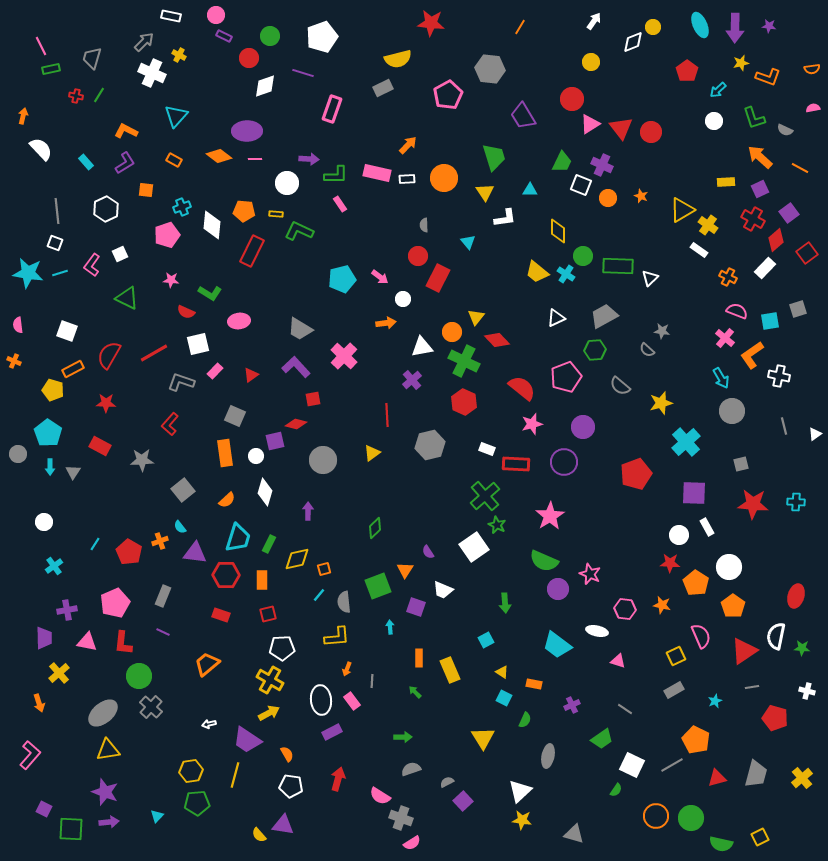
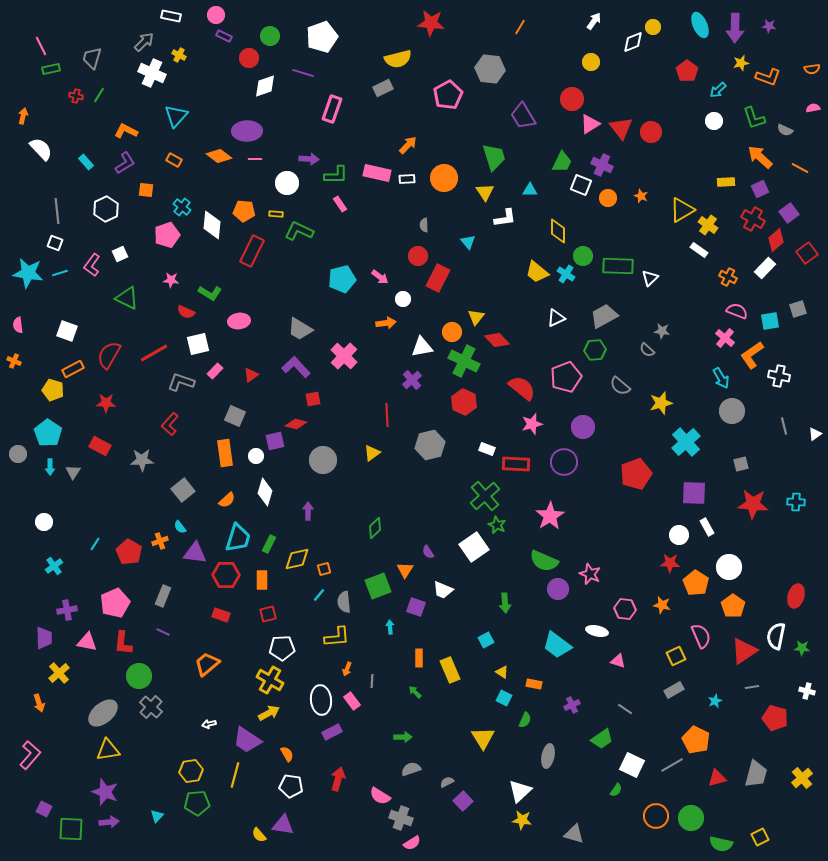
cyan cross at (182, 207): rotated 30 degrees counterclockwise
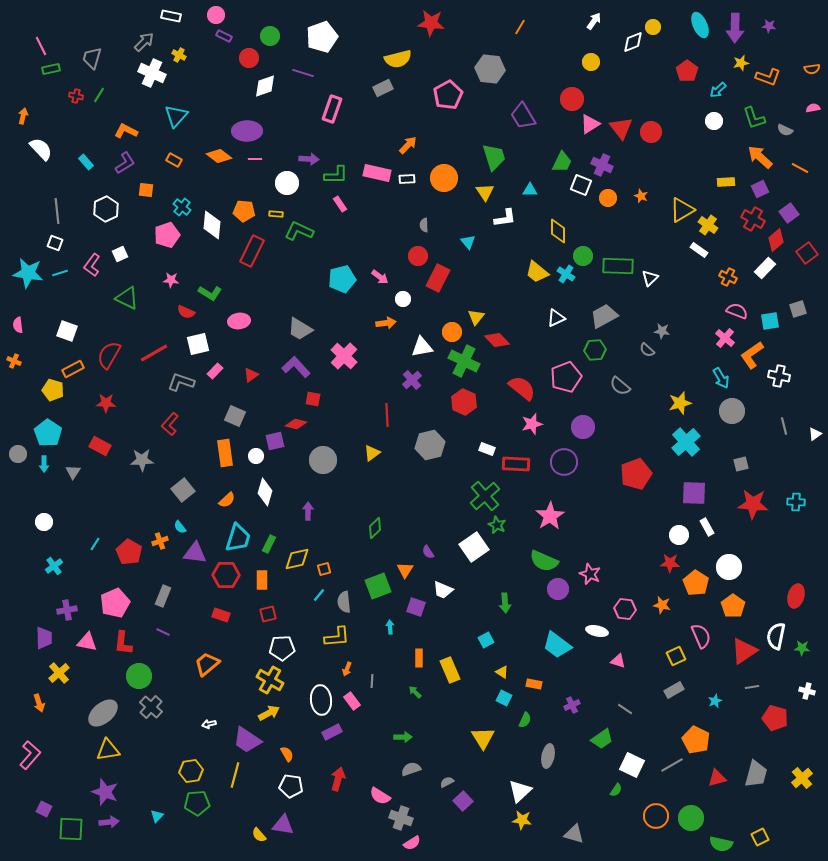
red square at (313, 399): rotated 21 degrees clockwise
yellow star at (661, 403): moved 19 px right
cyan arrow at (50, 467): moved 6 px left, 3 px up
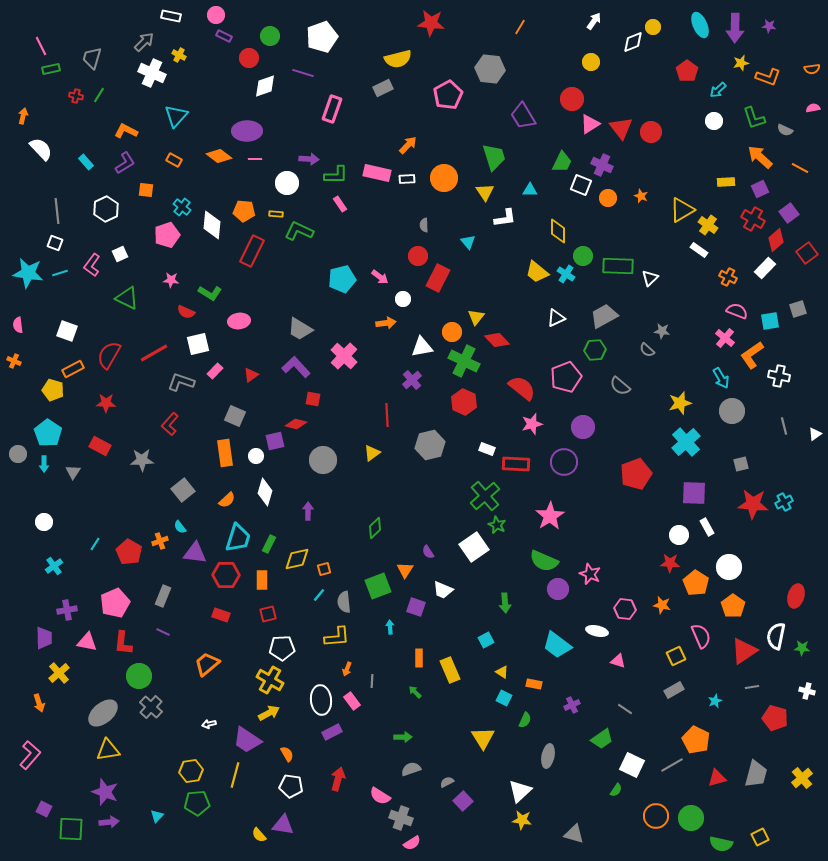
cyan cross at (796, 502): moved 12 px left; rotated 30 degrees counterclockwise
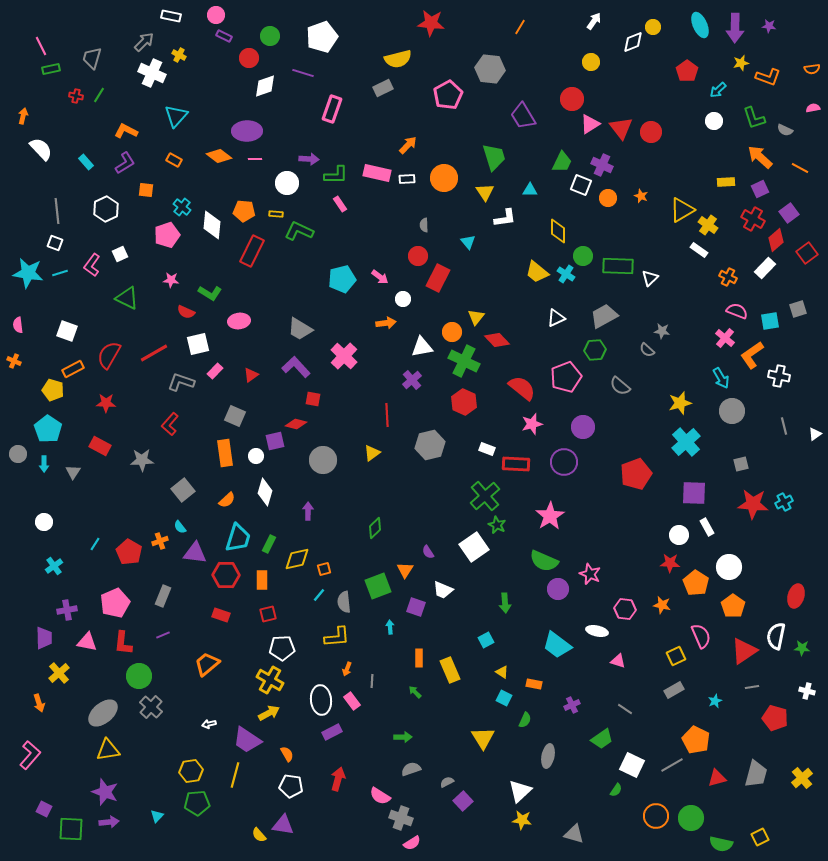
cyan pentagon at (48, 433): moved 4 px up
purple line at (163, 632): moved 3 px down; rotated 48 degrees counterclockwise
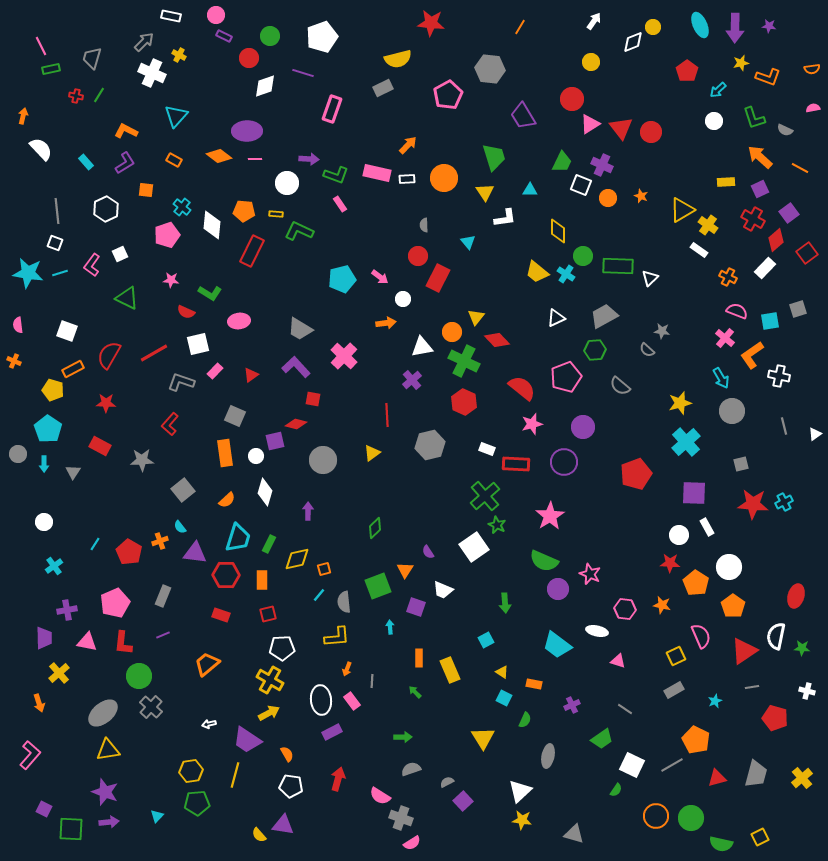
green L-shape at (336, 175): rotated 20 degrees clockwise
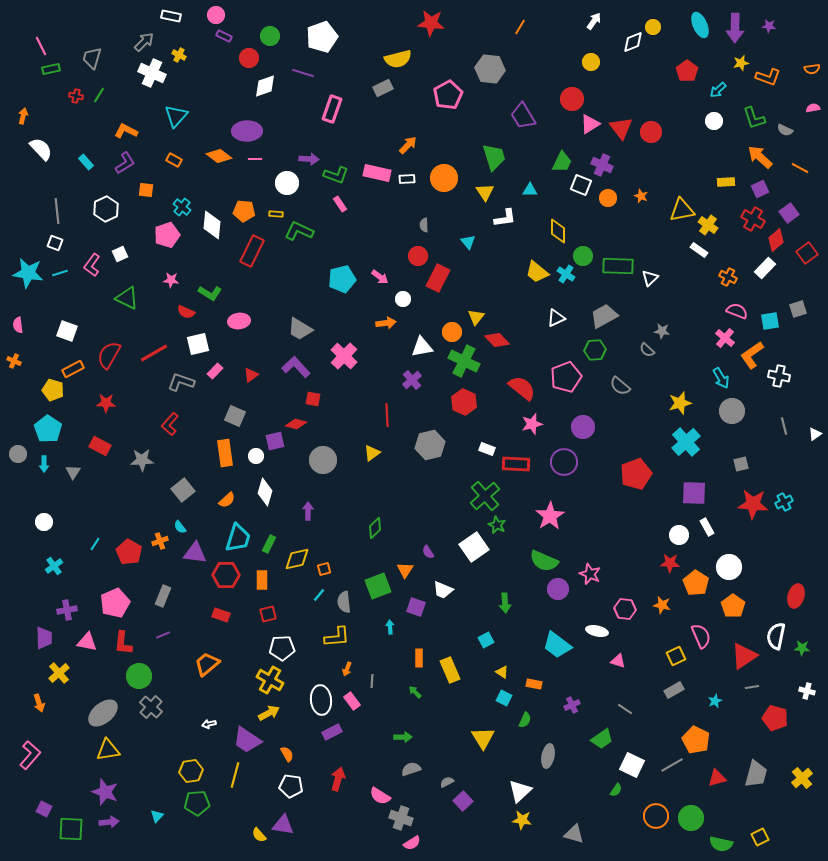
yellow triangle at (682, 210): rotated 20 degrees clockwise
red triangle at (744, 651): moved 5 px down
